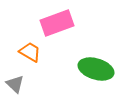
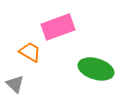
pink rectangle: moved 1 px right, 4 px down
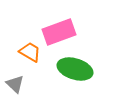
pink rectangle: moved 1 px right, 5 px down
green ellipse: moved 21 px left
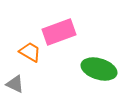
green ellipse: moved 24 px right
gray triangle: rotated 18 degrees counterclockwise
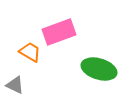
gray triangle: moved 1 px down
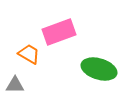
orange trapezoid: moved 1 px left, 2 px down
gray triangle: rotated 24 degrees counterclockwise
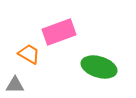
green ellipse: moved 2 px up
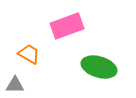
pink rectangle: moved 8 px right, 6 px up
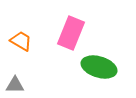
pink rectangle: moved 4 px right, 7 px down; rotated 48 degrees counterclockwise
orange trapezoid: moved 8 px left, 13 px up
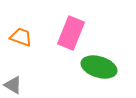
orange trapezoid: moved 4 px up; rotated 10 degrees counterclockwise
gray triangle: moved 2 px left; rotated 30 degrees clockwise
